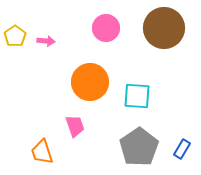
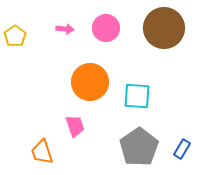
pink arrow: moved 19 px right, 12 px up
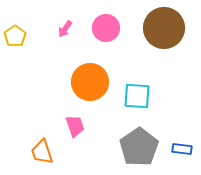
pink arrow: rotated 120 degrees clockwise
blue rectangle: rotated 66 degrees clockwise
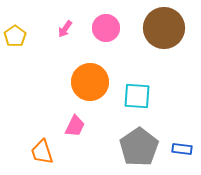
pink trapezoid: rotated 45 degrees clockwise
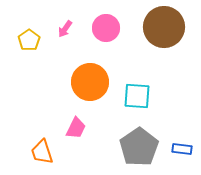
brown circle: moved 1 px up
yellow pentagon: moved 14 px right, 4 px down
pink trapezoid: moved 1 px right, 2 px down
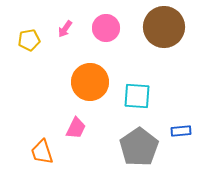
yellow pentagon: rotated 25 degrees clockwise
blue rectangle: moved 1 px left, 18 px up; rotated 12 degrees counterclockwise
